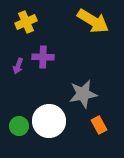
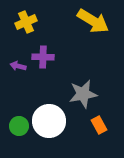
purple arrow: rotated 84 degrees clockwise
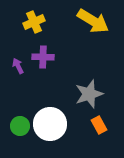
yellow cross: moved 8 px right
purple arrow: rotated 49 degrees clockwise
gray star: moved 6 px right; rotated 8 degrees counterclockwise
white circle: moved 1 px right, 3 px down
green circle: moved 1 px right
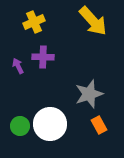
yellow arrow: rotated 16 degrees clockwise
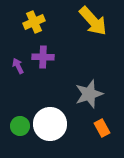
orange rectangle: moved 3 px right, 3 px down
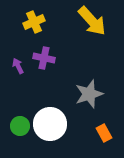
yellow arrow: moved 1 px left
purple cross: moved 1 px right, 1 px down; rotated 10 degrees clockwise
orange rectangle: moved 2 px right, 5 px down
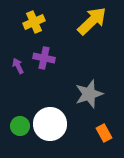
yellow arrow: rotated 92 degrees counterclockwise
